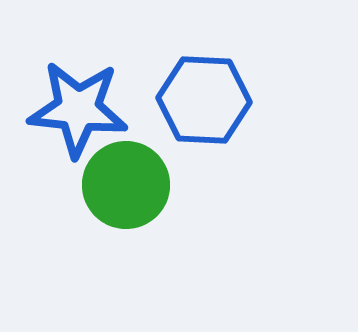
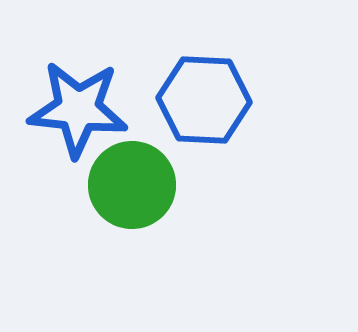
green circle: moved 6 px right
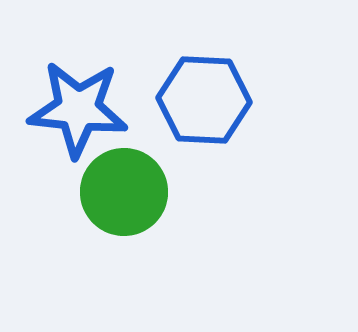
green circle: moved 8 px left, 7 px down
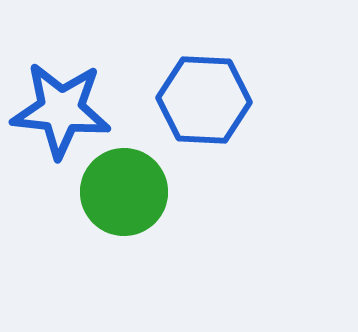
blue star: moved 17 px left, 1 px down
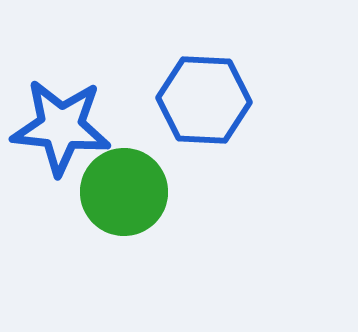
blue star: moved 17 px down
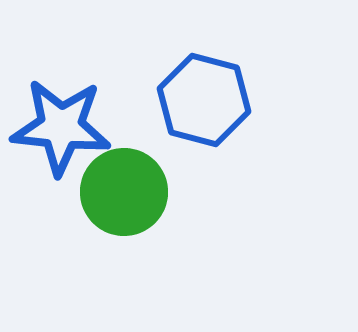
blue hexagon: rotated 12 degrees clockwise
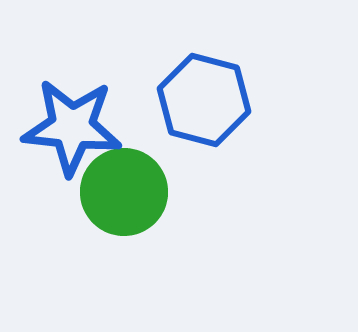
blue star: moved 11 px right
